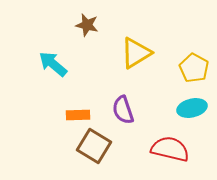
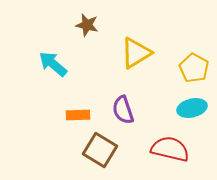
brown square: moved 6 px right, 4 px down
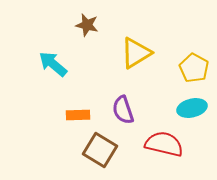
red semicircle: moved 6 px left, 5 px up
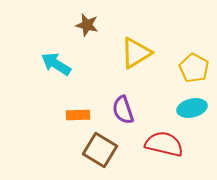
cyan arrow: moved 3 px right; rotated 8 degrees counterclockwise
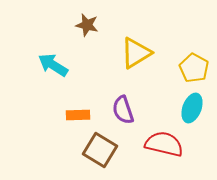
cyan arrow: moved 3 px left, 1 px down
cyan ellipse: rotated 56 degrees counterclockwise
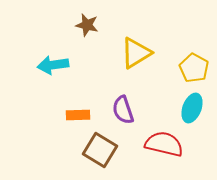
cyan arrow: rotated 40 degrees counterclockwise
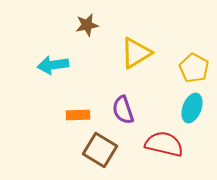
brown star: rotated 25 degrees counterclockwise
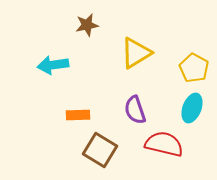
purple semicircle: moved 12 px right
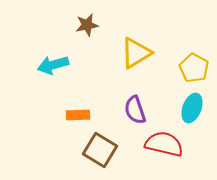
cyan arrow: rotated 8 degrees counterclockwise
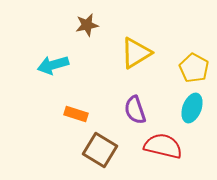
orange rectangle: moved 2 px left, 1 px up; rotated 20 degrees clockwise
red semicircle: moved 1 px left, 2 px down
